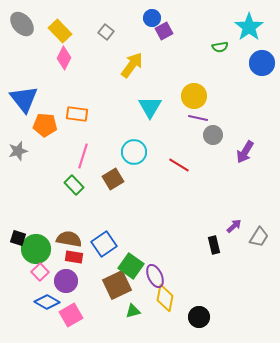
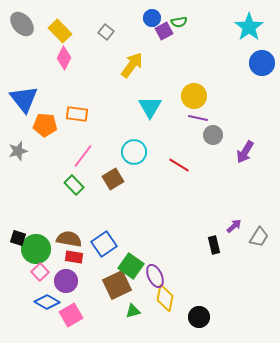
green semicircle at (220, 47): moved 41 px left, 25 px up
pink line at (83, 156): rotated 20 degrees clockwise
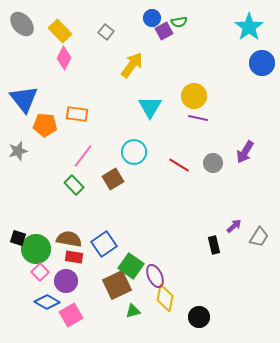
gray circle at (213, 135): moved 28 px down
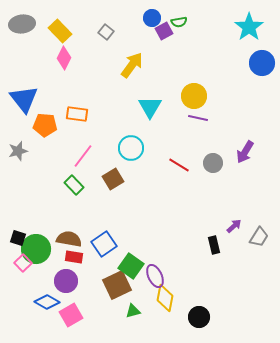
gray ellipse at (22, 24): rotated 55 degrees counterclockwise
cyan circle at (134, 152): moved 3 px left, 4 px up
pink square at (40, 272): moved 17 px left, 9 px up
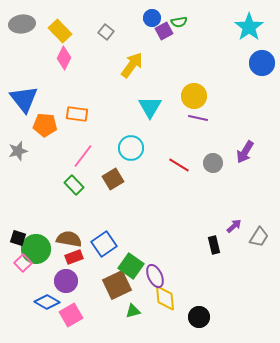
red rectangle at (74, 257): rotated 30 degrees counterclockwise
yellow diamond at (165, 298): rotated 16 degrees counterclockwise
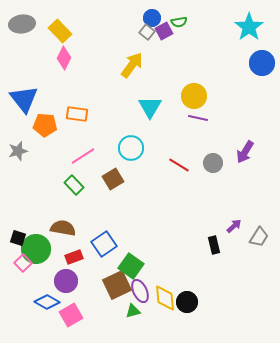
gray square at (106, 32): moved 41 px right
pink line at (83, 156): rotated 20 degrees clockwise
brown semicircle at (69, 239): moved 6 px left, 11 px up
purple ellipse at (155, 276): moved 15 px left, 15 px down
black circle at (199, 317): moved 12 px left, 15 px up
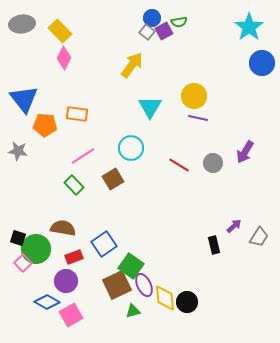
gray star at (18, 151): rotated 24 degrees clockwise
purple ellipse at (140, 291): moved 4 px right, 6 px up
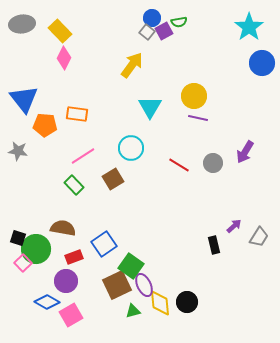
yellow diamond at (165, 298): moved 5 px left, 5 px down
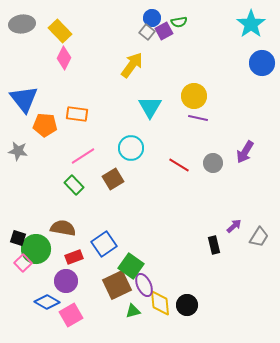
cyan star at (249, 27): moved 2 px right, 3 px up
black circle at (187, 302): moved 3 px down
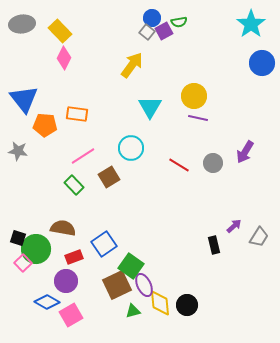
brown square at (113, 179): moved 4 px left, 2 px up
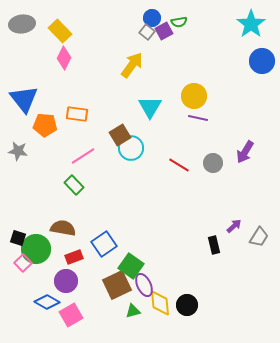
blue circle at (262, 63): moved 2 px up
brown square at (109, 177): moved 11 px right, 42 px up
